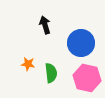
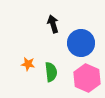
black arrow: moved 8 px right, 1 px up
green semicircle: moved 1 px up
pink hexagon: rotated 12 degrees clockwise
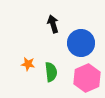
pink hexagon: rotated 12 degrees clockwise
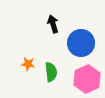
pink hexagon: moved 1 px down
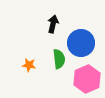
black arrow: rotated 30 degrees clockwise
orange star: moved 1 px right, 1 px down
green semicircle: moved 8 px right, 13 px up
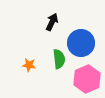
black arrow: moved 1 px left, 2 px up; rotated 12 degrees clockwise
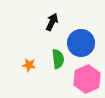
green semicircle: moved 1 px left
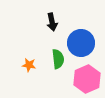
black arrow: rotated 144 degrees clockwise
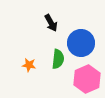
black arrow: moved 1 px left, 1 px down; rotated 18 degrees counterclockwise
green semicircle: rotated 12 degrees clockwise
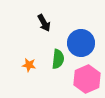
black arrow: moved 7 px left
